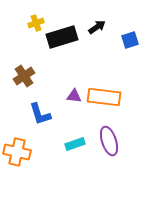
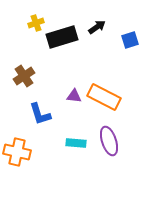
orange rectangle: rotated 20 degrees clockwise
cyan rectangle: moved 1 px right, 1 px up; rotated 24 degrees clockwise
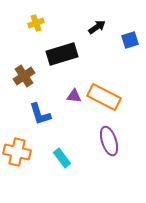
black rectangle: moved 17 px down
cyan rectangle: moved 14 px left, 15 px down; rotated 48 degrees clockwise
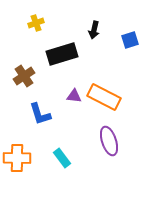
black arrow: moved 3 px left, 3 px down; rotated 138 degrees clockwise
orange cross: moved 6 px down; rotated 12 degrees counterclockwise
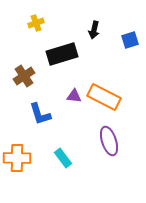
cyan rectangle: moved 1 px right
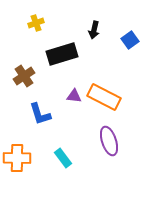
blue square: rotated 18 degrees counterclockwise
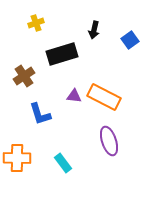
cyan rectangle: moved 5 px down
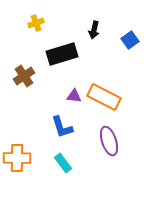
blue L-shape: moved 22 px right, 13 px down
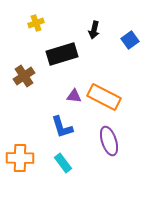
orange cross: moved 3 px right
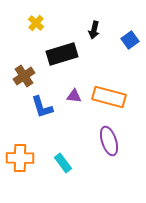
yellow cross: rotated 28 degrees counterclockwise
orange rectangle: moved 5 px right; rotated 12 degrees counterclockwise
blue L-shape: moved 20 px left, 20 px up
